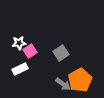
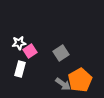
white rectangle: rotated 49 degrees counterclockwise
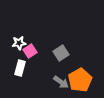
white rectangle: moved 1 px up
gray arrow: moved 2 px left, 2 px up
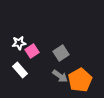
pink square: moved 2 px right
white rectangle: moved 2 px down; rotated 56 degrees counterclockwise
gray arrow: moved 1 px left, 6 px up
